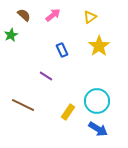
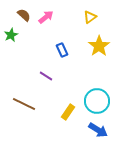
pink arrow: moved 7 px left, 2 px down
brown line: moved 1 px right, 1 px up
blue arrow: moved 1 px down
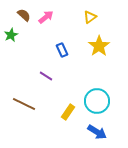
blue arrow: moved 1 px left, 2 px down
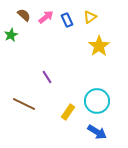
blue rectangle: moved 5 px right, 30 px up
purple line: moved 1 px right, 1 px down; rotated 24 degrees clockwise
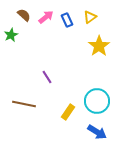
brown line: rotated 15 degrees counterclockwise
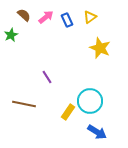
yellow star: moved 1 px right, 2 px down; rotated 15 degrees counterclockwise
cyan circle: moved 7 px left
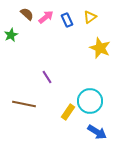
brown semicircle: moved 3 px right, 1 px up
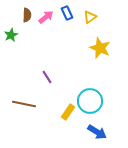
brown semicircle: moved 1 px down; rotated 48 degrees clockwise
blue rectangle: moved 7 px up
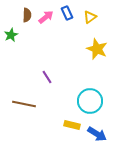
yellow star: moved 3 px left, 1 px down
yellow rectangle: moved 4 px right, 13 px down; rotated 70 degrees clockwise
blue arrow: moved 2 px down
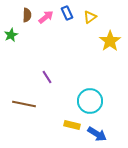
yellow star: moved 13 px right, 8 px up; rotated 15 degrees clockwise
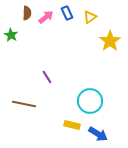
brown semicircle: moved 2 px up
green star: rotated 16 degrees counterclockwise
blue arrow: moved 1 px right
